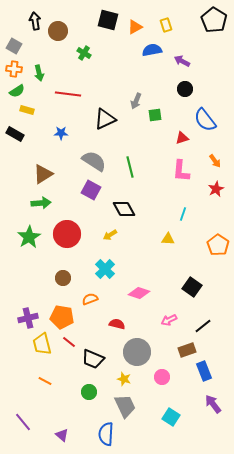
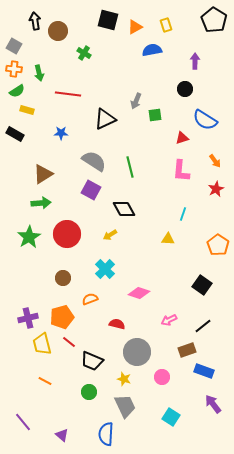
purple arrow at (182, 61): moved 13 px right; rotated 63 degrees clockwise
blue semicircle at (205, 120): rotated 20 degrees counterclockwise
black square at (192, 287): moved 10 px right, 2 px up
orange pentagon at (62, 317): rotated 25 degrees counterclockwise
black trapezoid at (93, 359): moved 1 px left, 2 px down
blue rectangle at (204, 371): rotated 48 degrees counterclockwise
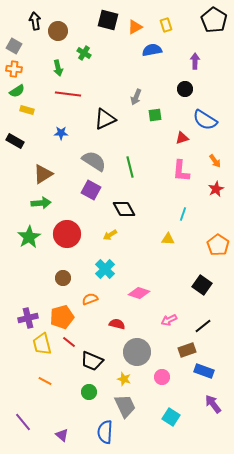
green arrow at (39, 73): moved 19 px right, 5 px up
gray arrow at (136, 101): moved 4 px up
black rectangle at (15, 134): moved 7 px down
blue semicircle at (106, 434): moved 1 px left, 2 px up
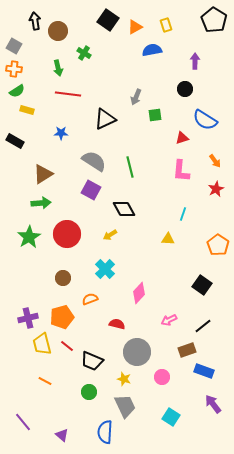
black square at (108, 20): rotated 20 degrees clockwise
pink diamond at (139, 293): rotated 65 degrees counterclockwise
red line at (69, 342): moved 2 px left, 4 px down
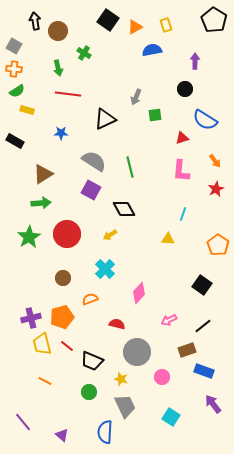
purple cross at (28, 318): moved 3 px right
yellow star at (124, 379): moved 3 px left
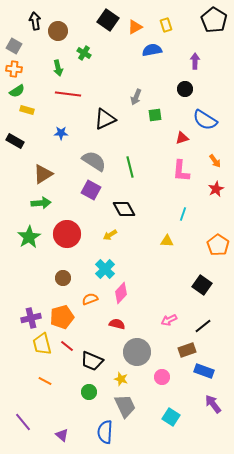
yellow triangle at (168, 239): moved 1 px left, 2 px down
pink diamond at (139, 293): moved 18 px left
